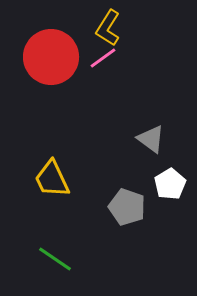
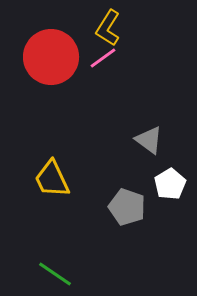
gray triangle: moved 2 px left, 1 px down
green line: moved 15 px down
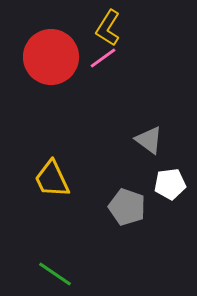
white pentagon: rotated 24 degrees clockwise
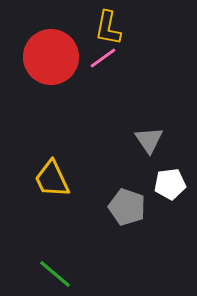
yellow L-shape: rotated 21 degrees counterclockwise
gray triangle: rotated 20 degrees clockwise
green line: rotated 6 degrees clockwise
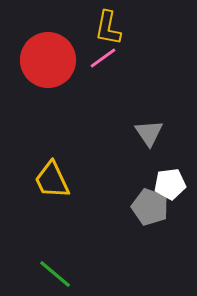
red circle: moved 3 px left, 3 px down
gray triangle: moved 7 px up
yellow trapezoid: moved 1 px down
gray pentagon: moved 23 px right
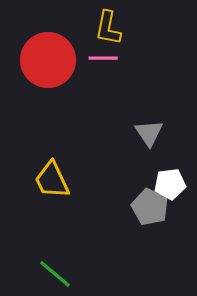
pink line: rotated 36 degrees clockwise
gray pentagon: rotated 6 degrees clockwise
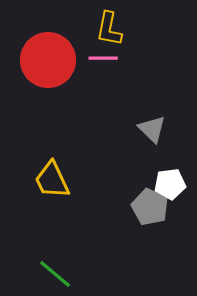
yellow L-shape: moved 1 px right, 1 px down
gray triangle: moved 3 px right, 4 px up; rotated 12 degrees counterclockwise
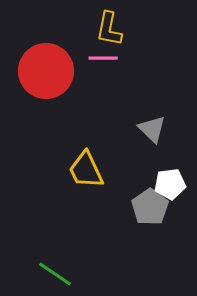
red circle: moved 2 px left, 11 px down
yellow trapezoid: moved 34 px right, 10 px up
gray pentagon: rotated 12 degrees clockwise
green line: rotated 6 degrees counterclockwise
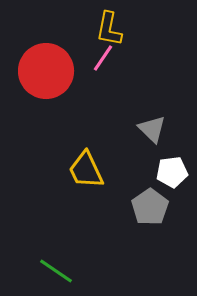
pink line: rotated 56 degrees counterclockwise
white pentagon: moved 2 px right, 12 px up
green line: moved 1 px right, 3 px up
